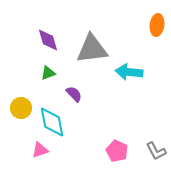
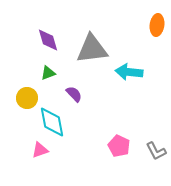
yellow circle: moved 6 px right, 10 px up
pink pentagon: moved 2 px right, 5 px up
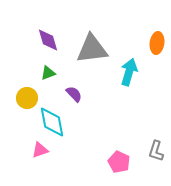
orange ellipse: moved 18 px down
cyan arrow: rotated 100 degrees clockwise
pink pentagon: moved 16 px down
gray L-shape: rotated 45 degrees clockwise
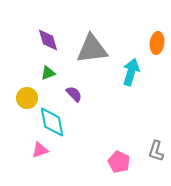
cyan arrow: moved 2 px right
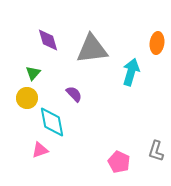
green triangle: moved 15 px left; rotated 28 degrees counterclockwise
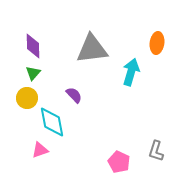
purple diamond: moved 15 px left, 6 px down; rotated 15 degrees clockwise
purple semicircle: moved 1 px down
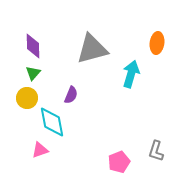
gray triangle: rotated 8 degrees counterclockwise
cyan arrow: moved 2 px down
purple semicircle: moved 3 px left; rotated 66 degrees clockwise
pink pentagon: rotated 25 degrees clockwise
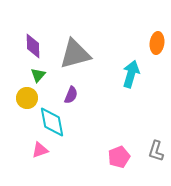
gray triangle: moved 17 px left, 5 px down
green triangle: moved 5 px right, 2 px down
pink pentagon: moved 5 px up
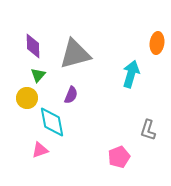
gray L-shape: moved 8 px left, 21 px up
